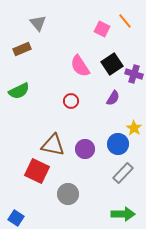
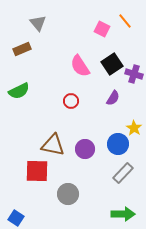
red square: rotated 25 degrees counterclockwise
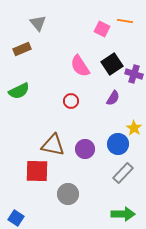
orange line: rotated 42 degrees counterclockwise
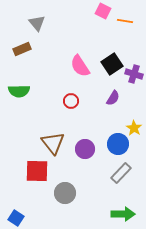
gray triangle: moved 1 px left
pink square: moved 1 px right, 18 px up
green semicircle: rotated 25 degrees clockwise
brown triangle: moved 2 px up; rotated 40 degrees clockwise
gray rectangle: moved 2 px left
gray circle: moved 3 px left, 1 px up
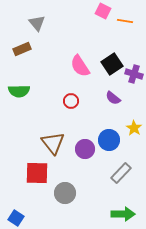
purple semicircle: rotated 98 degrees clockwise
blue circle: moved 9 px left, 4 px up
red square: moved 2 px down
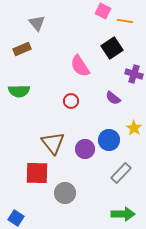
black square: moved 16 px up
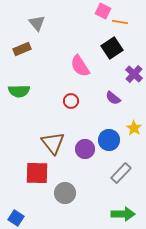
orange line: moved 5 px left, 1 px down
purple cross: rotated 24 degrees clockwise
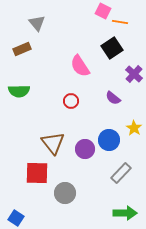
green arrow: moved 2 px right, 1 px up
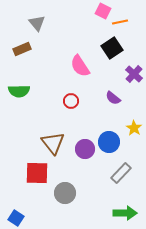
orange line: rotated 21 degrees counterclockwise
blue circle: moved 2 px down
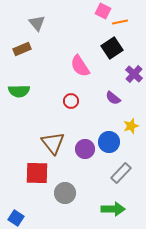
yellow star: moved 3 px left, 2 px up; rotated 21 degrees clockwise
green arrow: moved 12 px left, 4 px up
